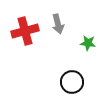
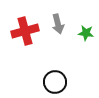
green star: moved 2 px left, 10 px up
black circle: moved 17 px left
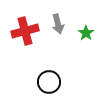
green star: rotated 28 degrees clockwise
black circle: moved 6 px left
